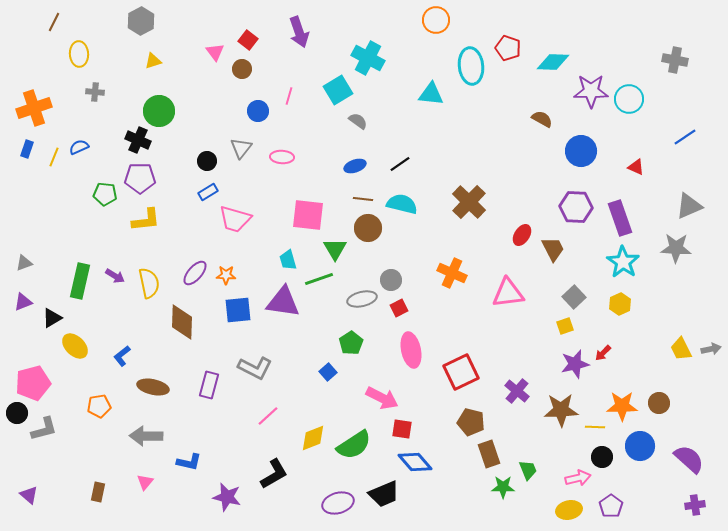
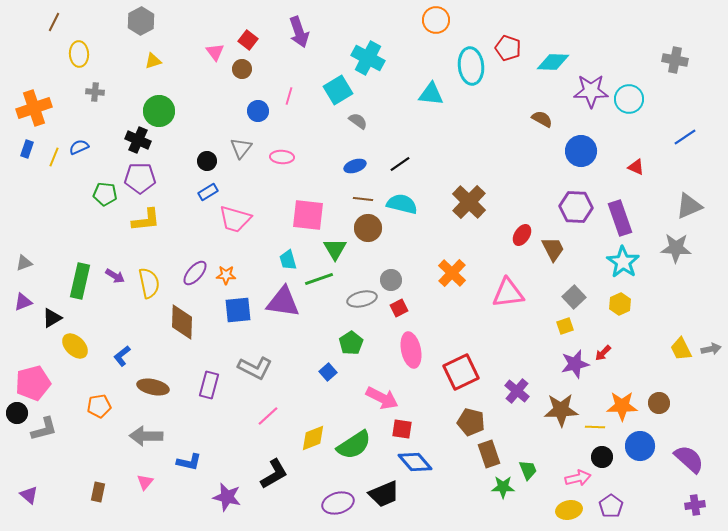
orange cross at (452, 273): rotated 20 degrees clockwise
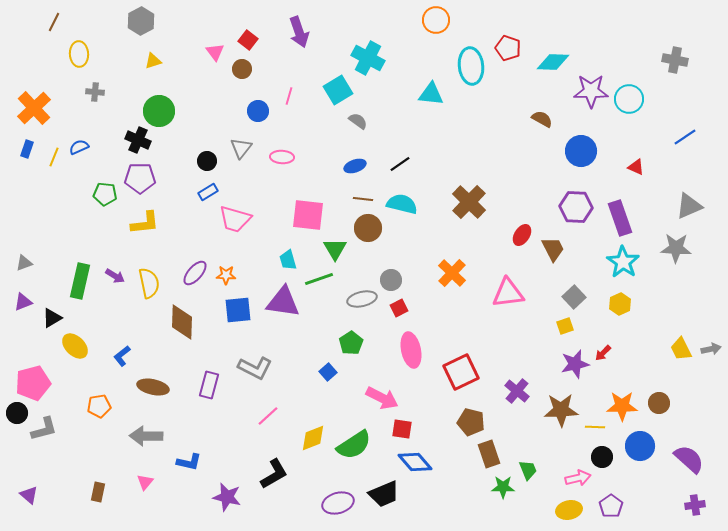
orange cross at (34, 108): rotated 24 degrees counterclockwise
yellow L-shape at (146, 220): moved 1 px left, 3 px down
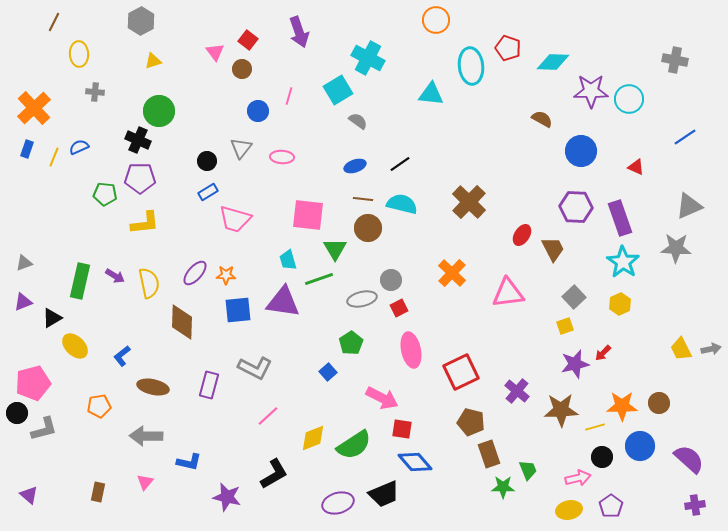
yellow line at (595, 427): rotated 18 degrees counterclockwise
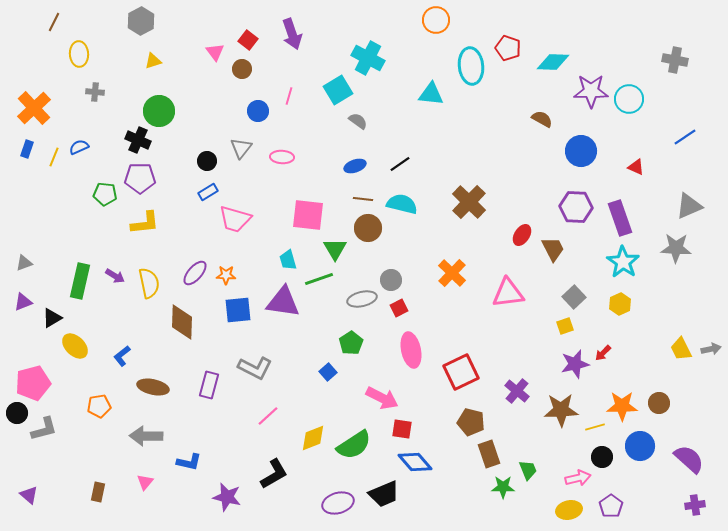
purple arrow at (299, 32): moved 7 px left, 2 px down
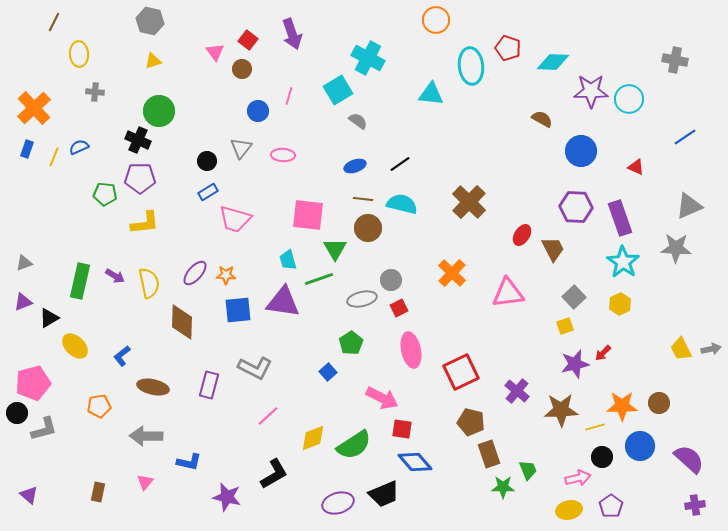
gray hexagon at (141, 21): moved 9 px right; rotated 20 degrees counterclockwise
pink ellipse at (282, 157): moved 1 px right, 2 px up
black triangle at (52, 318): moved 3 px left
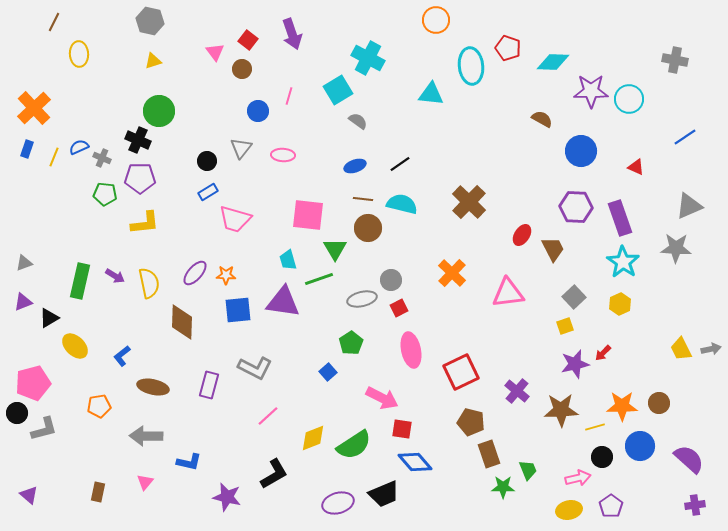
gray cross at (95, 92): moved 7 px right, 66 px down; rotated 18 degrees clockwise
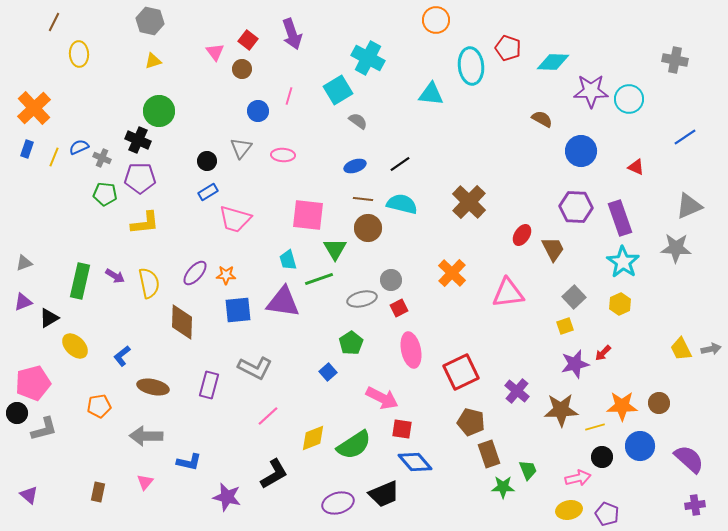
purple pentagon at (611, 506): moved 4 px left, 8 px down; rotated 15 degrees counterclockwise
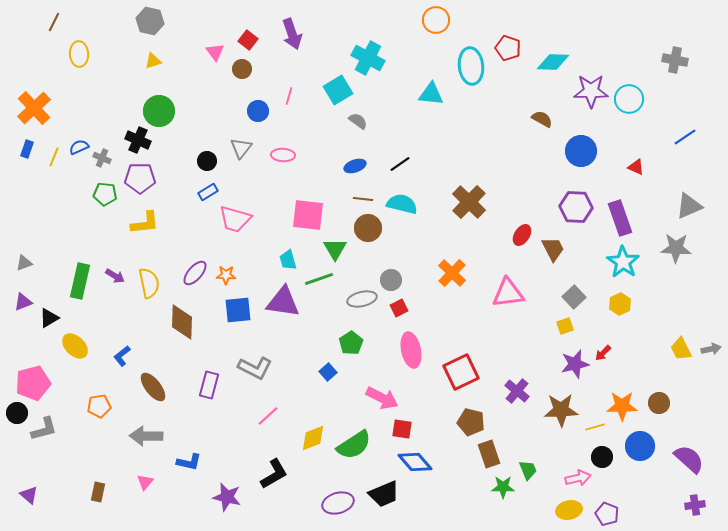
brown ellipse at (153, 387): rotated 40 degrees clockwise
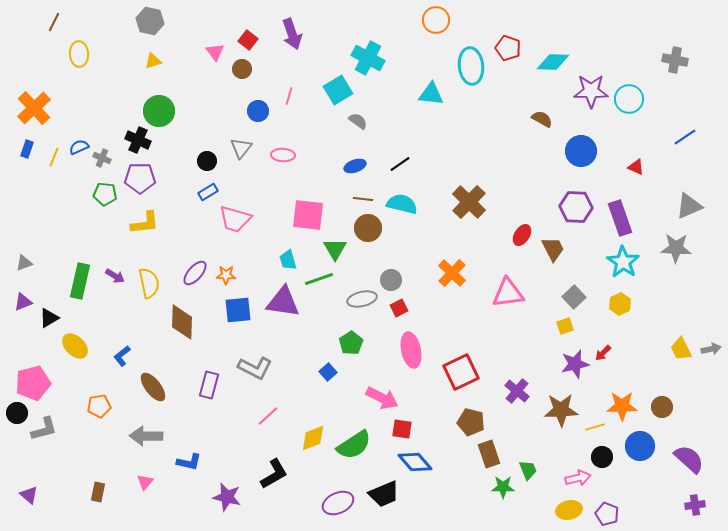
brown circle at (659, 403): moved 3 px right, 4 px down
purple ellipse at (338, 503): rotated 8 degrees counterclockwise
